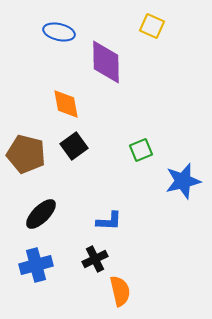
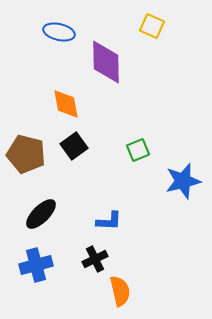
green square: moved 3 px left
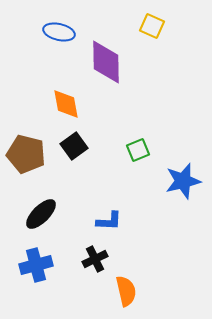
orange semicircle: moved 6 px right
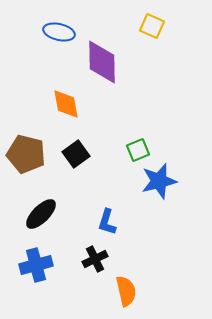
purple diamond: moved 4 px left
black square: moved 2 px right, 8 px down
blue star: moved 24 px left
blue L-shape: moved 2 px left, 1 px down; rotated 104 degrees clockwise
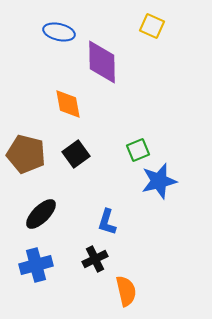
orange diamond: moved 2 px right
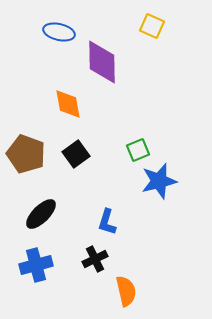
brown pentagon: rotated 6 degrees clockwise
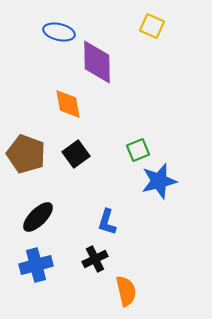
purple diamond: moved 5 px left
black ellipse: moved 3 px left, 3 px down
